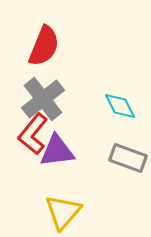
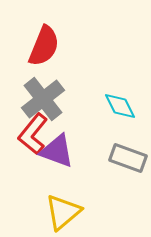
purple triangle: rotated 27 degrees clockwise
yellow triangle: rotated 9 degrees clockwise
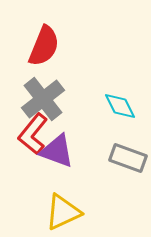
yellow triangle: rotated 15 degrees clockwise
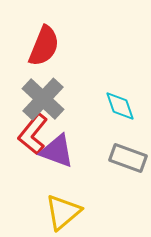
gray cross: rotated 9 degrees counterclockwise
cyan diamond: rotated 8 degrees clockwise
yellow triangle: rotated 15 degrees counterclockwise
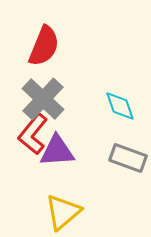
purple triangle: rotated 24 degrees counterclockwise
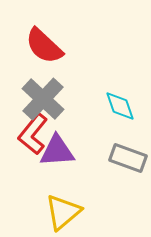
red semicircle: rotated 111 degrees clockwise
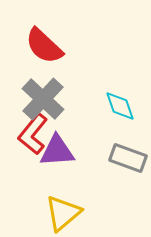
yellow triangle: moved 1 px down
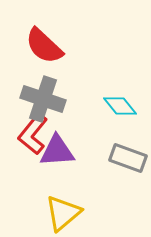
gray cross: rotated 24 degrees counterclockwise
cyan diamond: rotated 20 degrees counterclockwise
